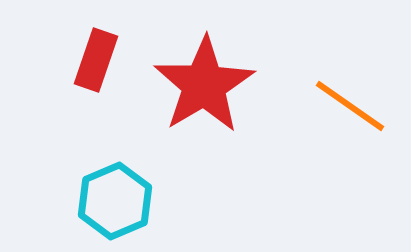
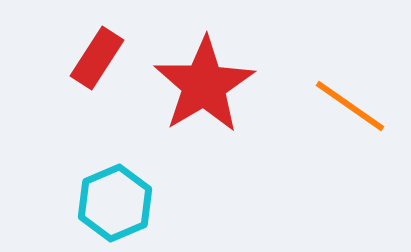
red rectangle: moved 1 px right, 2 px up; rotated 14 degrees clockwise
cyan hexagon: moved 2 px down
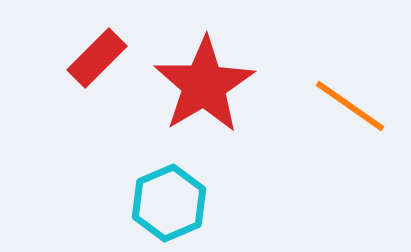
red rectangle: rotated 12 degrees clockwise
cyan hexagon: moved 54 px right
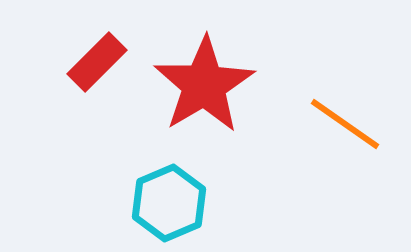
red rectangle: moved 4 px down
orange line: moved 5 px left, 18 px down
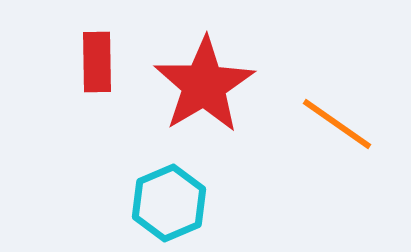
red rectangle: rotated 46 degrees counterclockwise
orange line: moved 8 px left
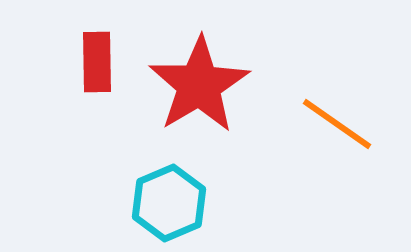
red star: moved 5 px left
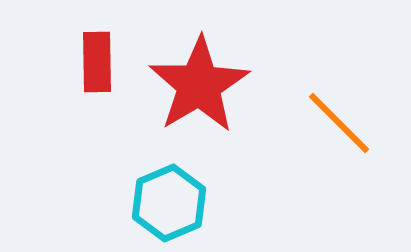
orange line: moved 2 px right, 1 px up; rotated 10 degrees clockwise
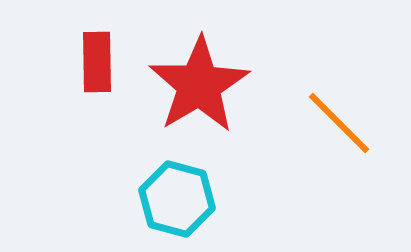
cyan hexagon: moved 8 px right, 4 px up; rotated 22 degrees counterclockwise
